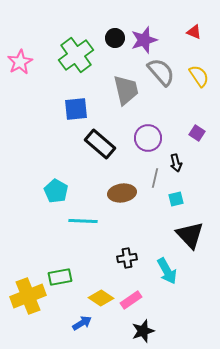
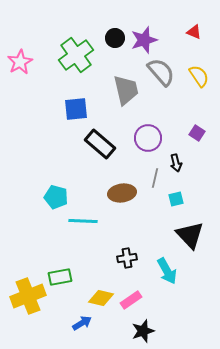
cyan pentagon: moved 6 px down; rotated 15 degrees counterclockwise
yellow diamond: rotated 20 degrees counterclockwise
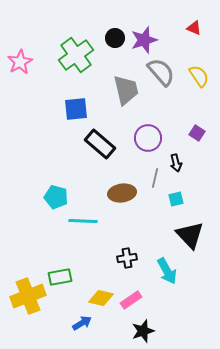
red triangle: moved 4 px up
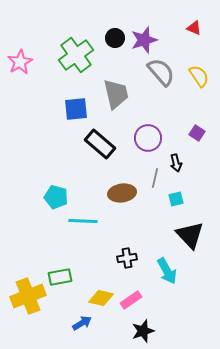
gray trapezoid: moved 10 px left, 4 px down
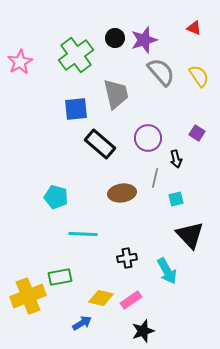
black arrow: moved 4 px up
cyan line: moved 13 px down
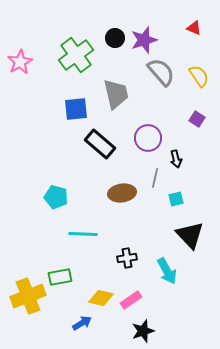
purple square: moved 14 px up
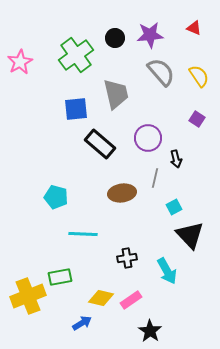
purple star: moved 6 px right, 5 px up; rotated 12 degrees clockwise
cyan square: moved 2 px left, 8 px down; rotated 14 degrees counterclockwise
black star: moved 7 px right; rotated 20 degrees counterclockwise
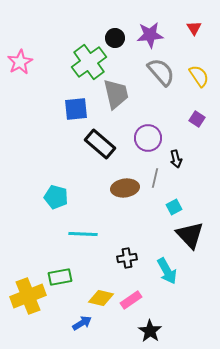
red triangle: rotated 35 degrees clockwise
green cross: moved 13 px right, 7 px down
brown ellipse: moved 3 px right, 5 px up
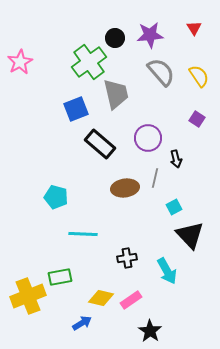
blue square: rotated 15 degrees counterclockwise
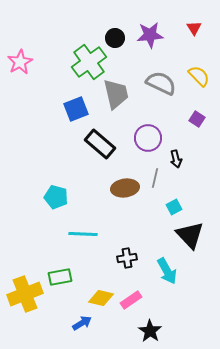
gray semicircle: moved 11 px down; rotated 24 degrees counterclockwise
yellow semicircle: rotated 10 degrees counterclockwise
yellow cross: moved 3 px left, 2 px up
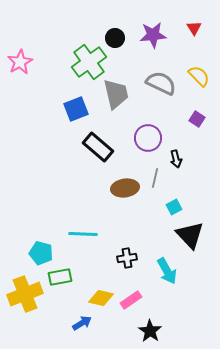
purple star: moved 3 px right
black rectangle: moved 2 px left, 3 px down
cyan pentagon: moved 15 px left, 56 px down
